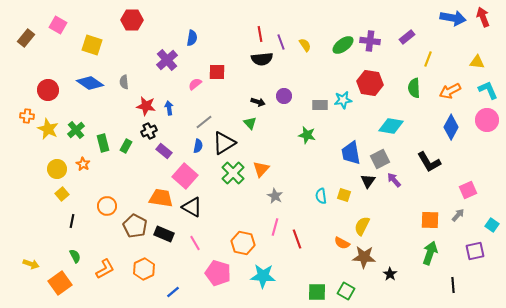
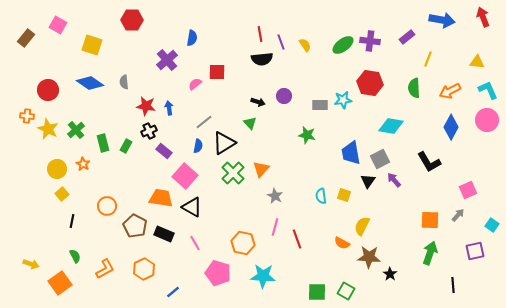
blue arrow at (453, 18): moved 11 px left, 2 px down
brown star at (364, 257): moved 5 px right
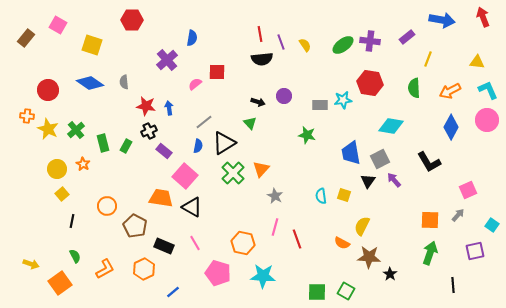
black rectangle at (164, 234): moved 12 px down
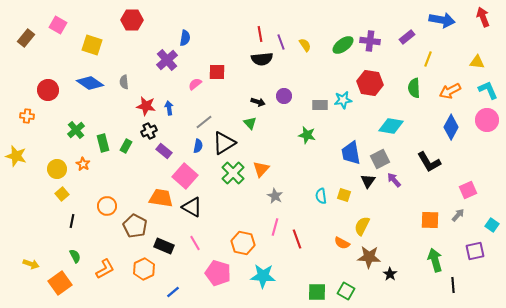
blue semicircle at (192, 38): moved 7 px left
yellow star at (48, 129): moved 32 px left, 27 px down; rotated 10 degrees counterclockwise
green arrow at (430, 253): moved 5 px right, 7 px down; rotated 35 degrees counterclockwise
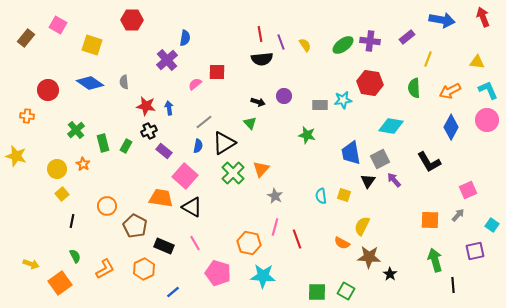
orange hexagon at (243, 243): moved 6 px right
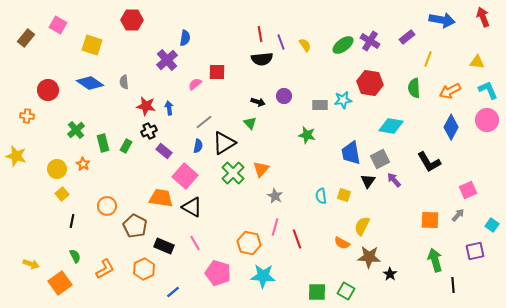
purple cross at (370, 41): rotated 24 degrees clockwise
